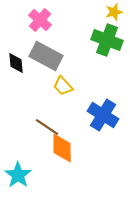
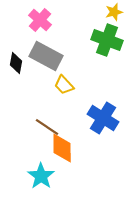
black diamond: rotated 15 degrees clockwise
yellow trapezoid: moved 1 px right, 1 px up
blue cross: moved 3 px down
cyan star: moved 23 px right, 1 px down
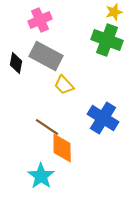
pink cross: rotated 25 degrees clockwise
